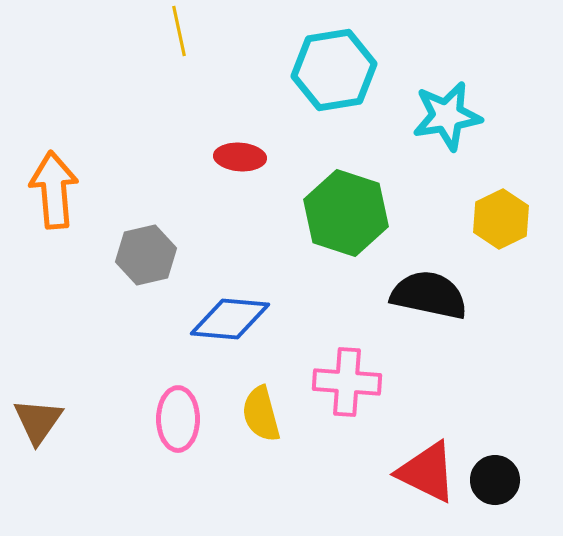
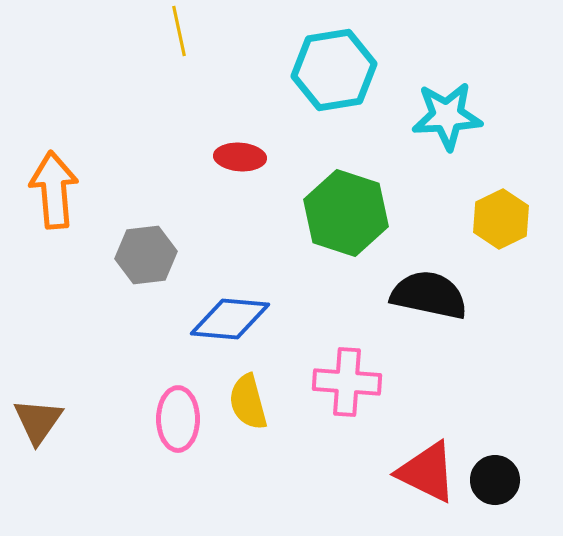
cyan star: rotated 6 degrees clockwise
gray hexagon: rotated 6 degrees clockwise
yellow semicircle: moved 13 px left, 12 px up
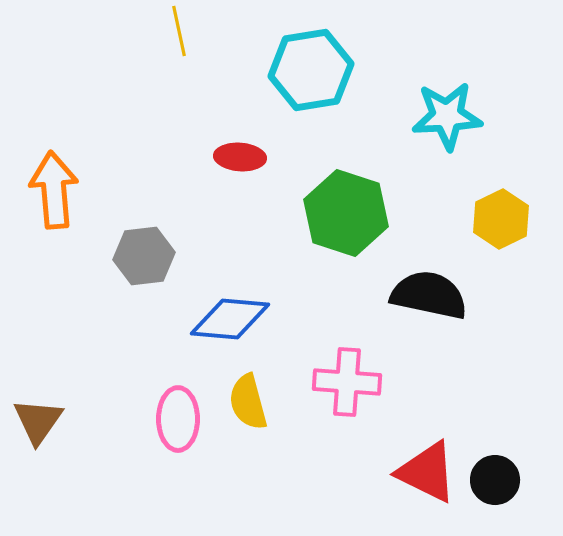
cyan hexagon: moved 23 px left
gray hexagon: moved 2 px left, 1 px down
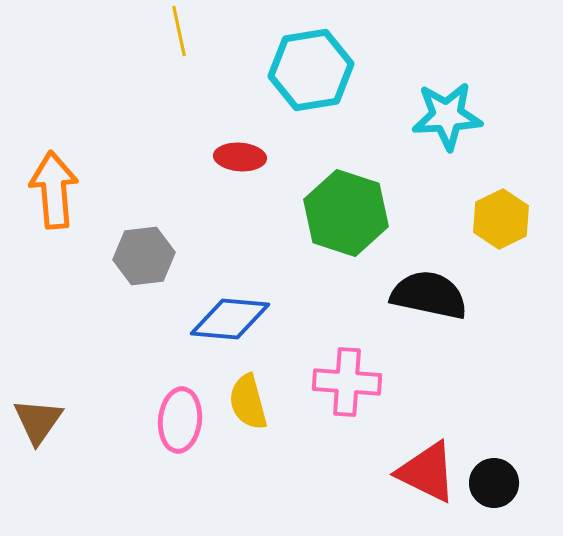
pink ellipse: moved 2 px right, 1 px down; rotated 6 degrees clockwise
black circle: moved 1 px left, 3 px down
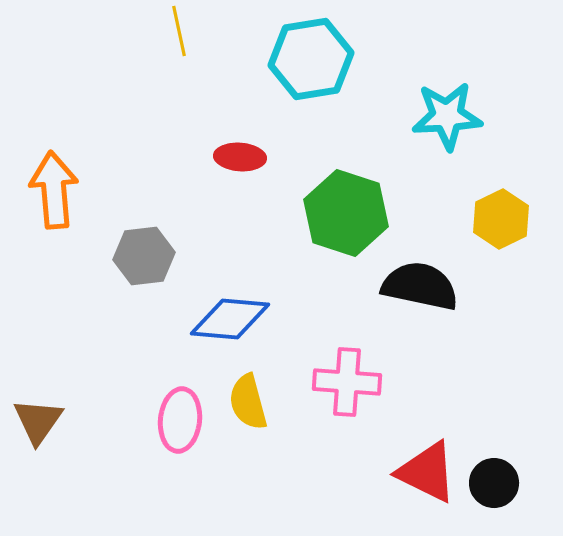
cyan hexagon: moved 11 px up
black semicircle: moved 9 px left, 9 px up
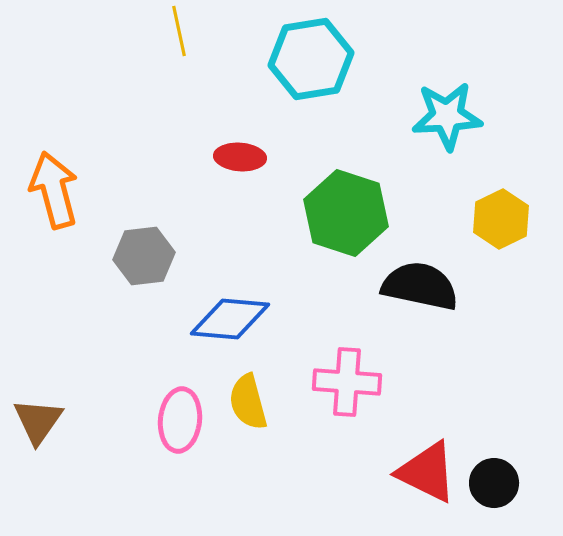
orange arrow: rotated 10 degrees counterclockwise
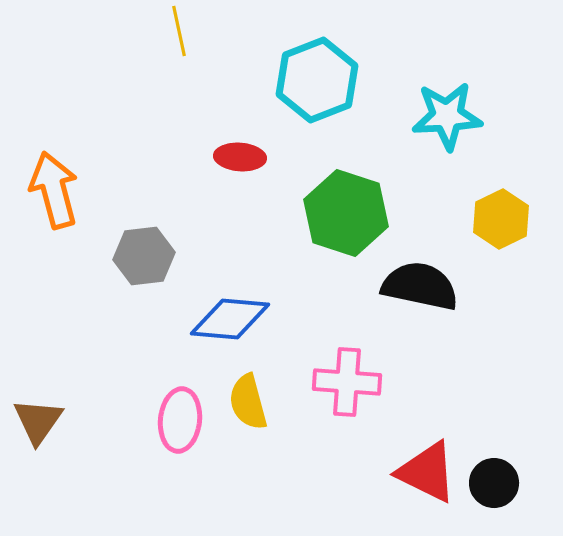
cyan hexagon: moved 6 px right, 21 px down; rotated 12 degrees counterclockwise
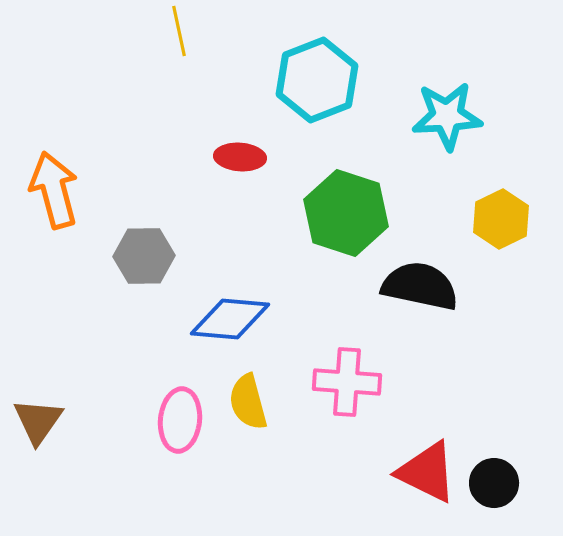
gray hexagon: rotated 6 degrees clockwise
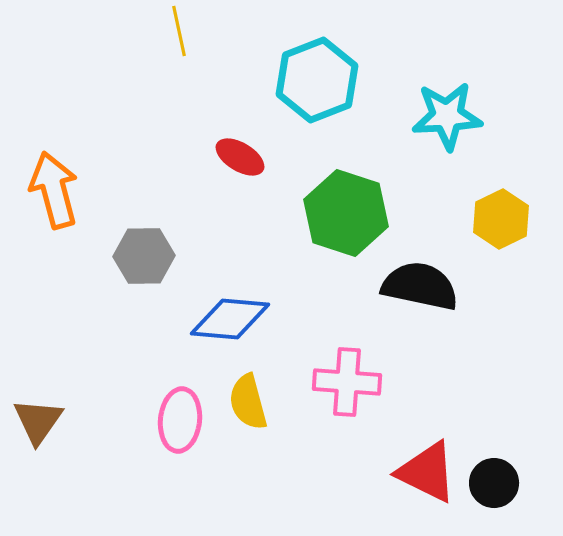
red ellipse: rotated 27 degrees clockwise
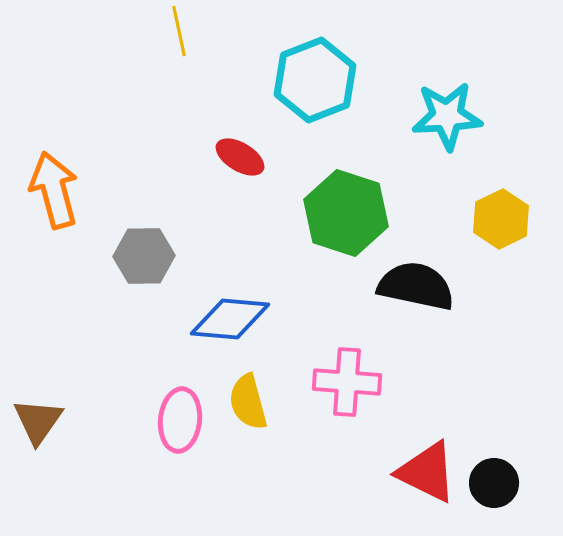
cyan hexagon: moved 2 px left
black semicircle: moved 4 px left
